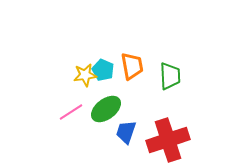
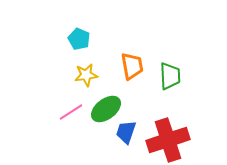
cyan pentagon: moved 24 px left, 31 px up
yellow star: moved 1 px right
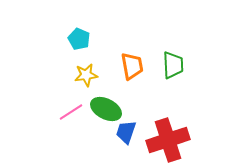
green trapezoid: moved 3 px right, 11 px up
green ellipse: rotated 64 degrees clockwise
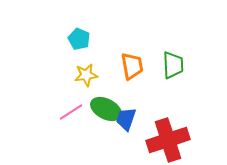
blue trapezoid: moved 13 px up
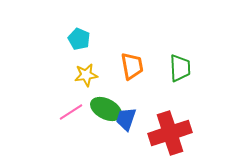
green trapezoid: moved 7 px right, 3 px down
red cross: moved 2 px right, 7 px up
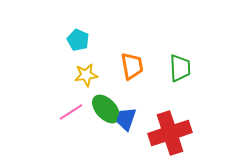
cyan pentagon: moved 1 px left, 1 px down
green ellipse: rotated 20 degrees clockwise
